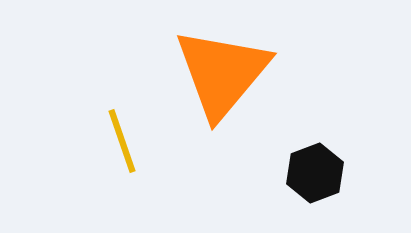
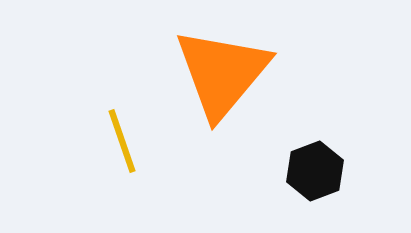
black hexagon: moved 2 px up
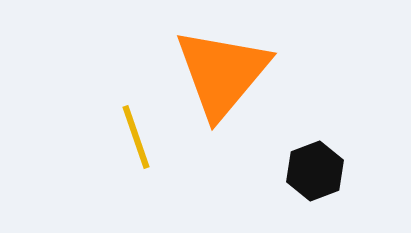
yellow line: moved 14 px right, 4 px up
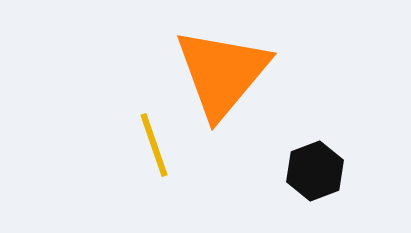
yellow line: moved 18 px right, 8 px down
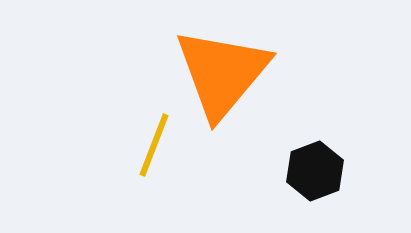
yellow line: rotated 40 degrees clockwise
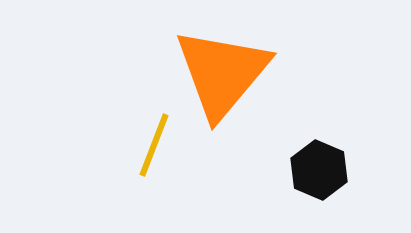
black hexagon: moved 4 px right, 1 px up; rotated 16 degrees counterclockwise
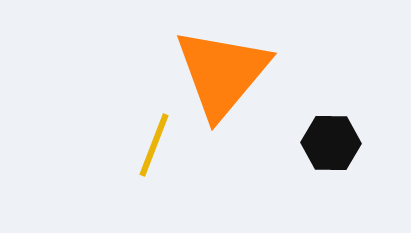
black hexagon: moved 12 px right, 27 px up; rotated 22 degrees counterclockwise
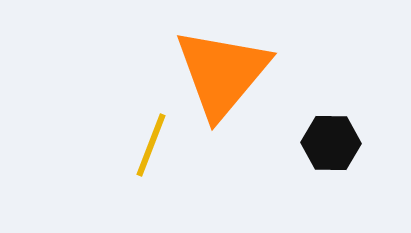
yellow line: moved 3 px left
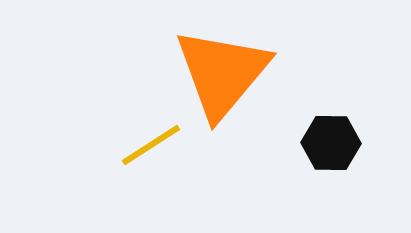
yellow line: rotated 36 degrees clockwise
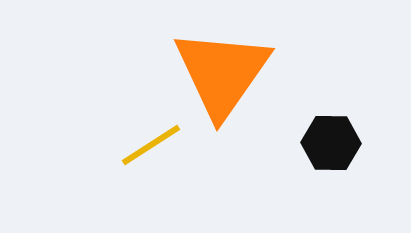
orange triangle: rotated 5 degrees counterclockwise
